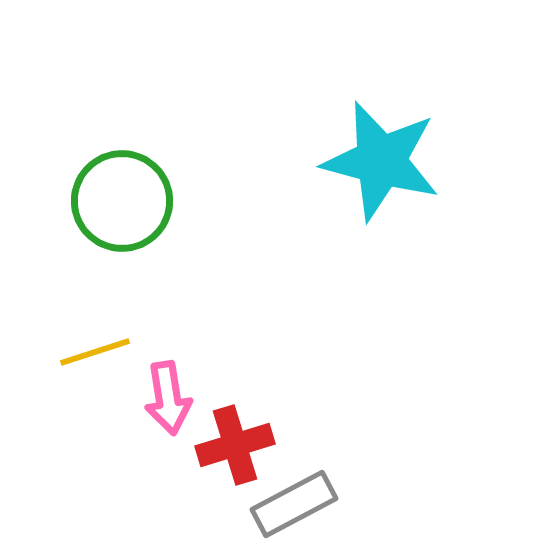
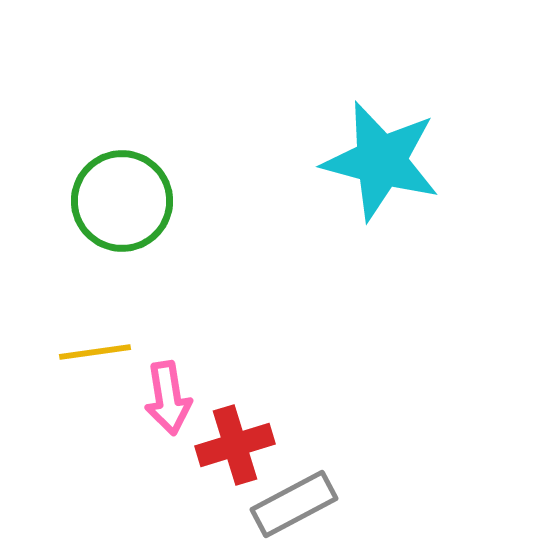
yellow line: rotated 10 degrees clockwise
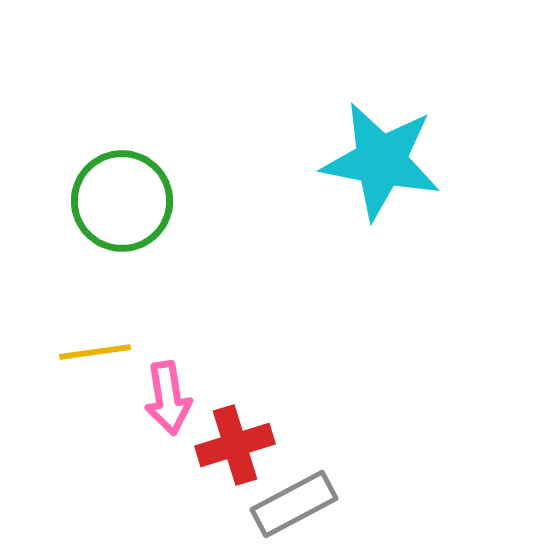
cyan star: rotated 4 degrees counterclockwise
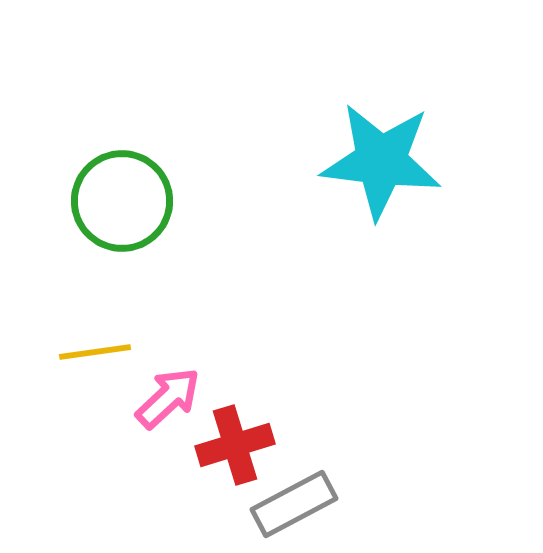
cyan star: rotated 4 degrees counterclockwise
pink arrow: rotated 124 degrees counterclockwise
